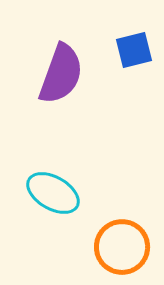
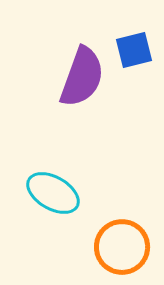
purple semicircle: moved 21 px right, 3 px down
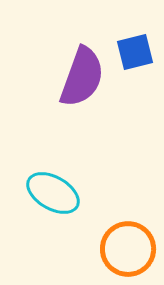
blue square: moved 1 px right, 2 px down
orange circle: moved 6 px right, 2 px down
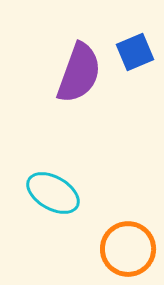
blue square: rotated 9 degrees counterclockwise
purple semicircle: moved 3 px left, 4 px up
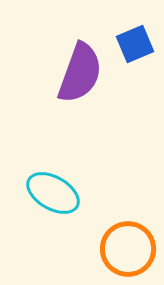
blue square: moved 8 px up
purple semicircle: moved 1 px right
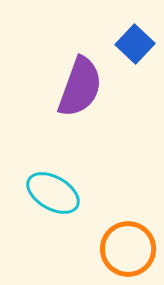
blue square: rotated 24 degrees counterclockwise
purple semicircle: moved 14 px down
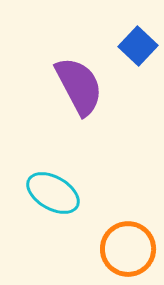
blue square: moved 3 px right, 2 px down
purple semicircle: moved 1 px left, 1 px up; rotated 48 degrees counterclockwise
